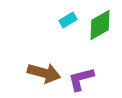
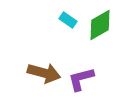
cyan rectangle: rotated 66 degrees clockwise
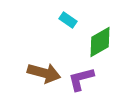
green diamond: moved 17 px down
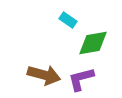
green diamond: moved 7 px left, 1 px down; rotated 20 degrees clockwise
brown arrow: moved 2 px down
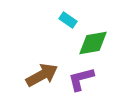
brown arrow: moved 2 px left; rotated 44 degrees counterclockwise
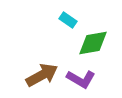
purple L-shape: rotated 136 degrees counterclockwise
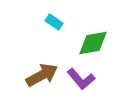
cyan rectangle: moved 14 px left, 2 px down
purple L-shape: rotated 20 degrees clockwise
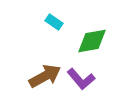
green diamond: moved 1 px left, 2 px up
brown arrow: moved 3 px right, 1 px down
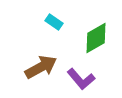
green diamond: moved 4 px right, 3 px up; rotated 20 degrees counterclockwise
brown arrow: moved 4 px left, 9 px up
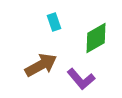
cyan rectangle: rotated 36 degrees clockwise
brown arrow: moved 2 px up
